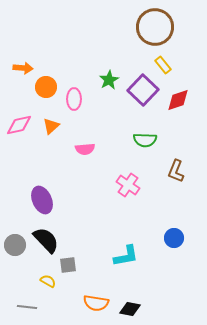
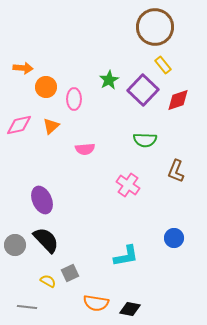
gray square: moved 2 px right, 8 px down; rotated 18 degrees counterclockwise
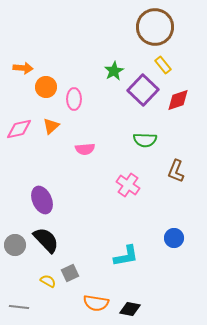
green star: moved 5 px right, 9 px up
pink diamond: moved 4 px down
gray line: moved 8 px left
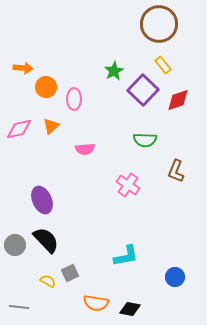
brown circle: moved 4 px right, 3 px up
blue circle: moved 1 px right, 39 px down
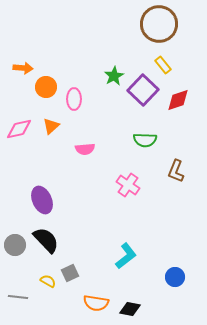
green star: moved 5 px down
cyan L-shape: rotated 28 degrees counterclockwise
gray line: moved 1 px left, 10 px up
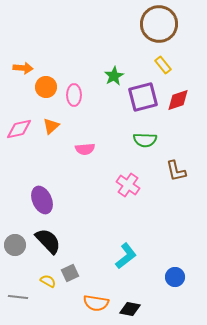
purple square: moved 7 px down; rotated 32 degrees clockwise
pink ellipse: moved 4 px up
brown L-shape: rotated 35 degrees counterclockwise
black semicircle: moved 2 px right, 1 px down
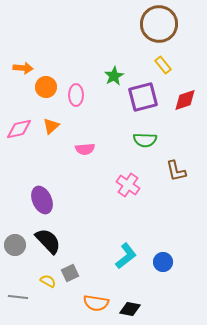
pink ellipse: moved 2 px right
red diamond: moved 7 px right
blue circle: moved 12 px left, 15 px up
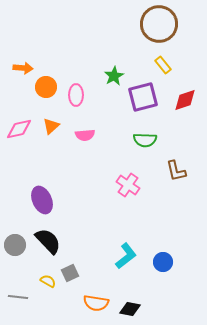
pink semicircle: moved 14 px up
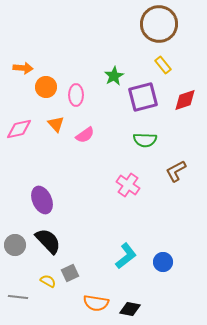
orange triangle: moved 5 px right, 2 px up; rotated 30 degrees counterclockwise
pink semicircle: rotated 30 degrees counterclockwise
brown L-shape: rotated 75 degrees clockwise
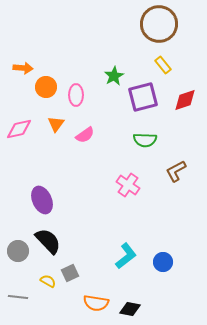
orange triangle: rotated 18 degrees clockwise
gray circle: moved 3 px right, 6 px down
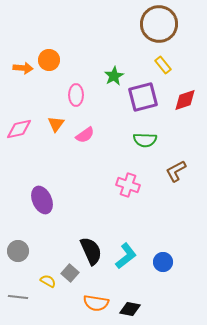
orange circle: moved 3 px right, 27 px up
pink cross: rotated 15 degrees counterclockwise
black semicircle: moved 43 px right, 10 px down; rotated 20 degrees clockwise
gray square: rotated 24 degrees counterclockwise
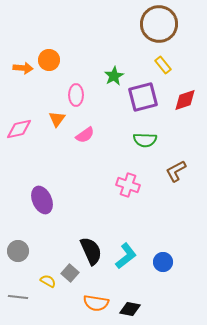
orange triangle: moved 1 px right, 5 px up
